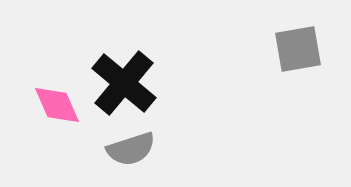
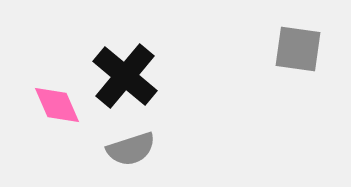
gray square: rotated 18 degrees clockwise
black cross: moved 1 px right, 7 px up
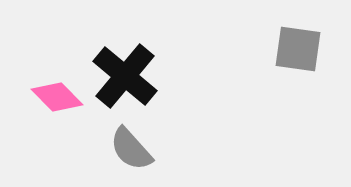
pink diamond: moved 8 px up; rotated 21 degrees counterclockwise
gray semicircle: rotated 66 degrees clockwise
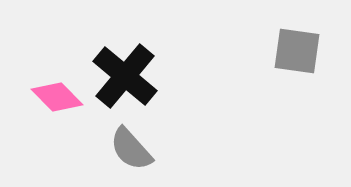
gray square: moved 1 px left, 2 px down
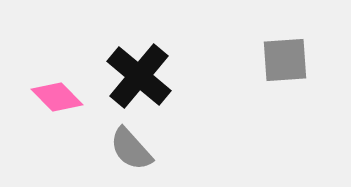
gray square: moved 12 px left, 9 px down; rotated 12 degrees counterclockwise
black cross: moved 14 px right
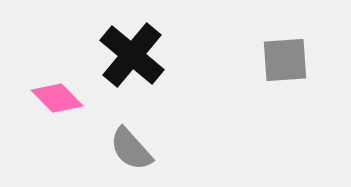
black cross: moved 7 px left, 21 px up
pink diamond: moved 1 px down
